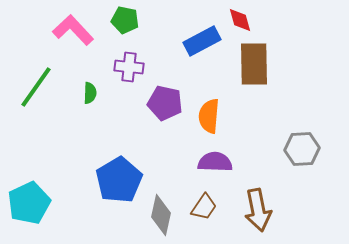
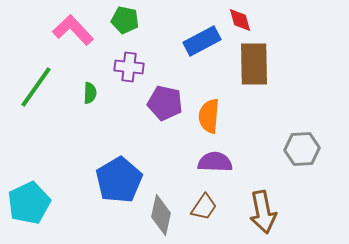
brown arrow: moved 5 px right, 2 px down
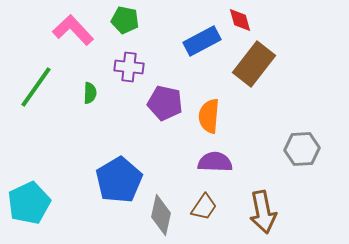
brown rectangle: rotated 39 degrees clockwise
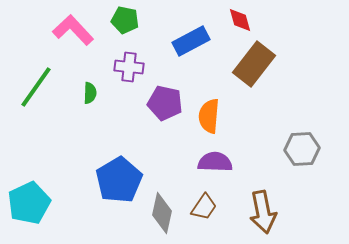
blue rectangle: moved 11 px left
gray diamond: moved 1 px right, 2 px up
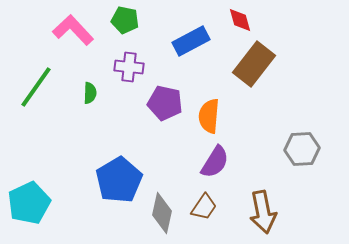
purple semicircle: rotated 120 degrees clockwise
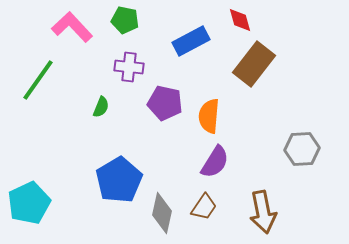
pink L-shape: moved 1 px left, 3 px up
green line: moved 2 px right, 7 px up
green semicircle: moved 11 px right, 14 px down; rotated 20 degrees clockwise
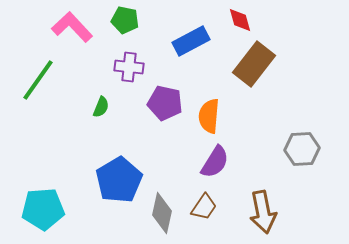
cyan pentagon: moved 14 px right, 6 px down; rotated 21 degrees clockwise
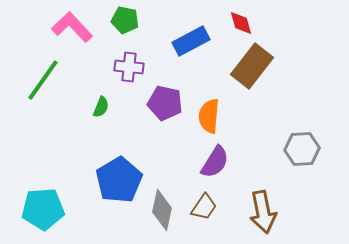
red diamond: moved 1 px right, 3 px down
brown rectangle: moved 2 px left, 2 px down
green line: moved 5 px right
gray diamond: moved 3 px up
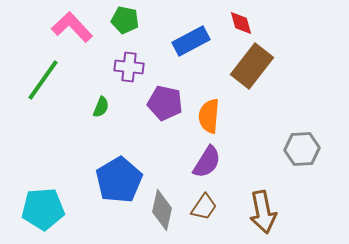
purple semicircle: moved 8 px left
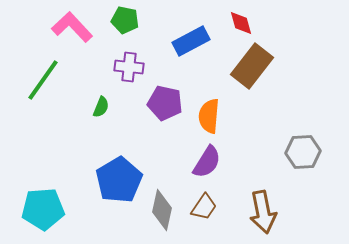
gray hexagon: moved 1 px right, 3 px down
